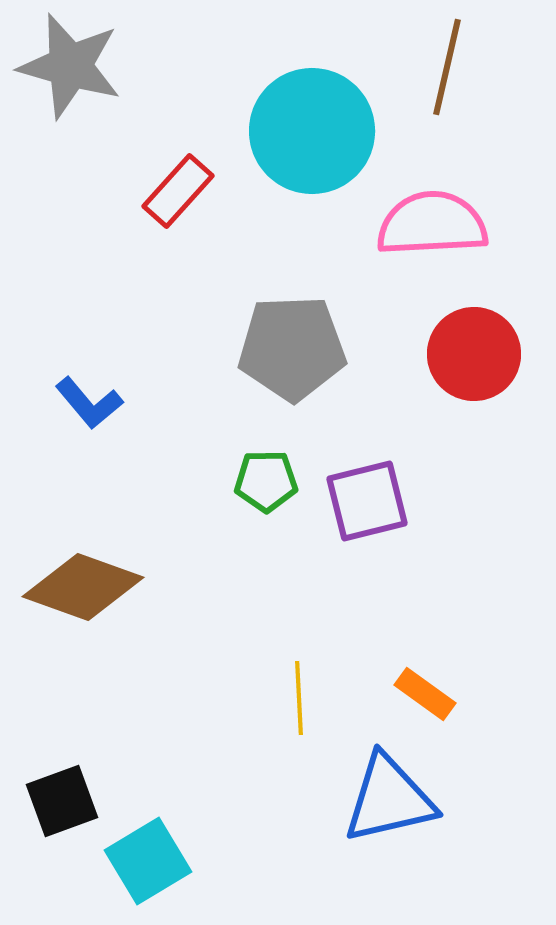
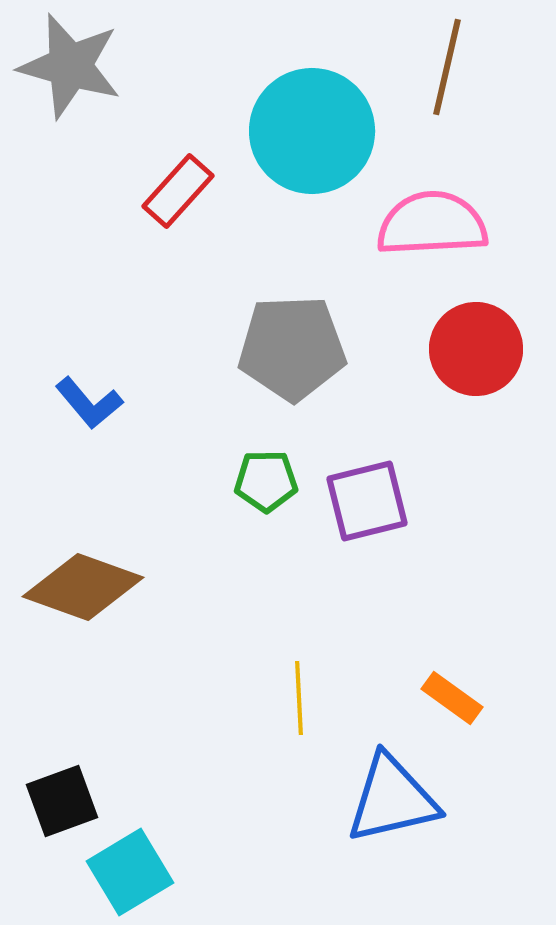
red circle: moved 2 px right, 5 px up
orange rectangle: moved 27 px right, 4 px down
blue triangle: moved 3 px right
cyan square: moved 18 px left, 11 px down
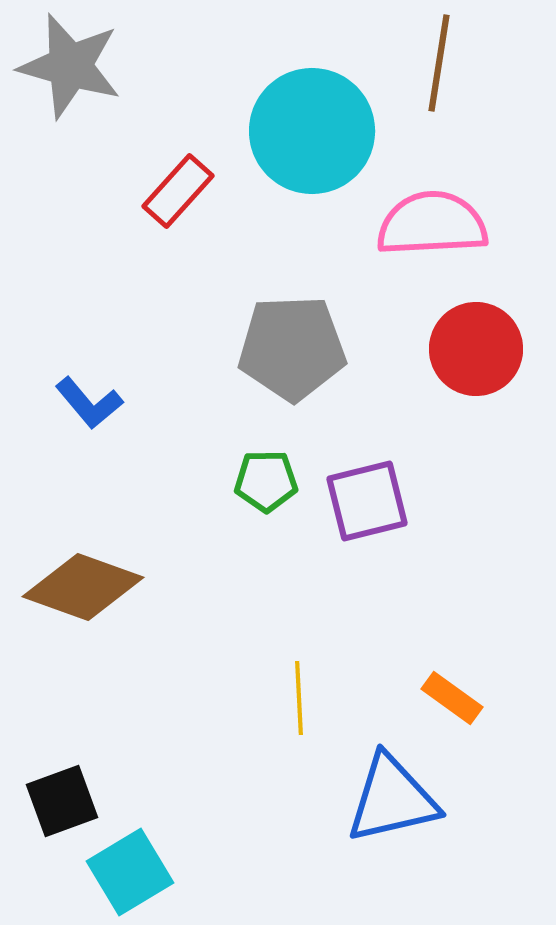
brown line: moved 8 px left, 4 px up; rotated 4 degrees counterclockwise
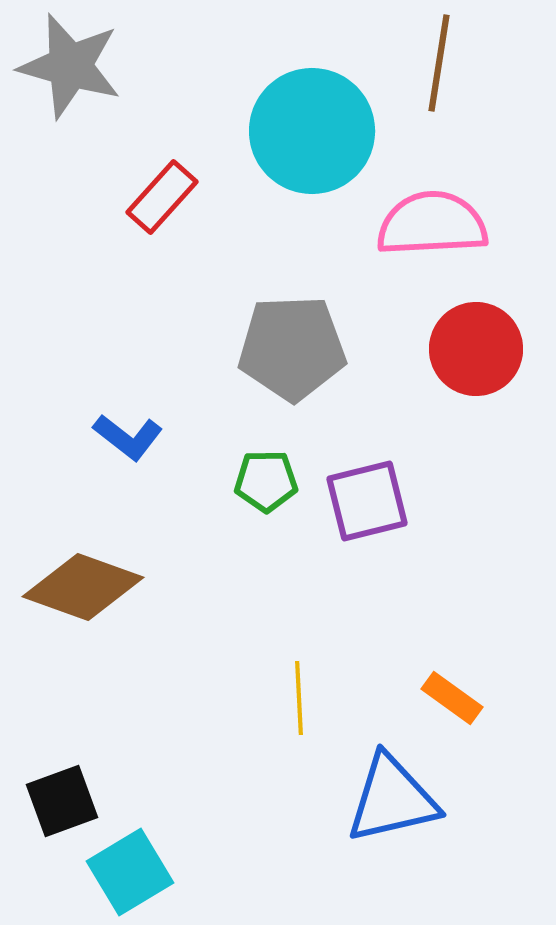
red rectangle: moved 16 px left, 6 px down
blue L-shape: moved 39 px right, 34 px down; rotated 12 degrees counterclockwise
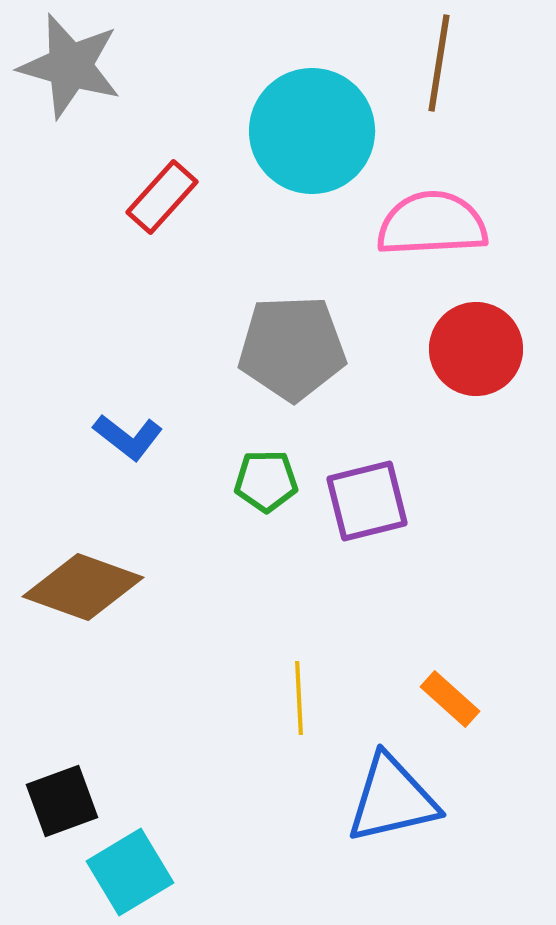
orange rectangle: moved 2 px left, 1 px down; rotated 6 degrees clockwise
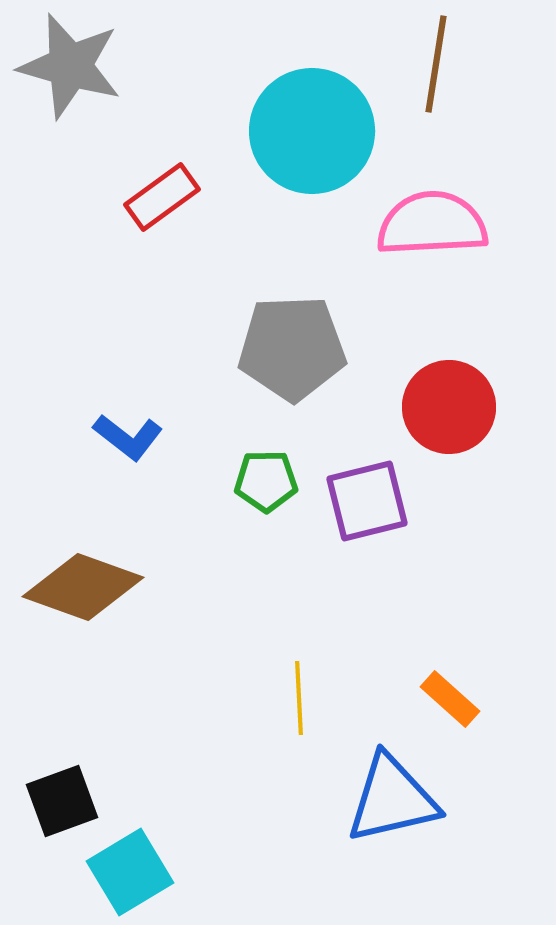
brown line: moved 3 px left, 1 px down
red rectangle: rotated 12 degrees clockwise
red circle: moved 27 px left, 58 px down
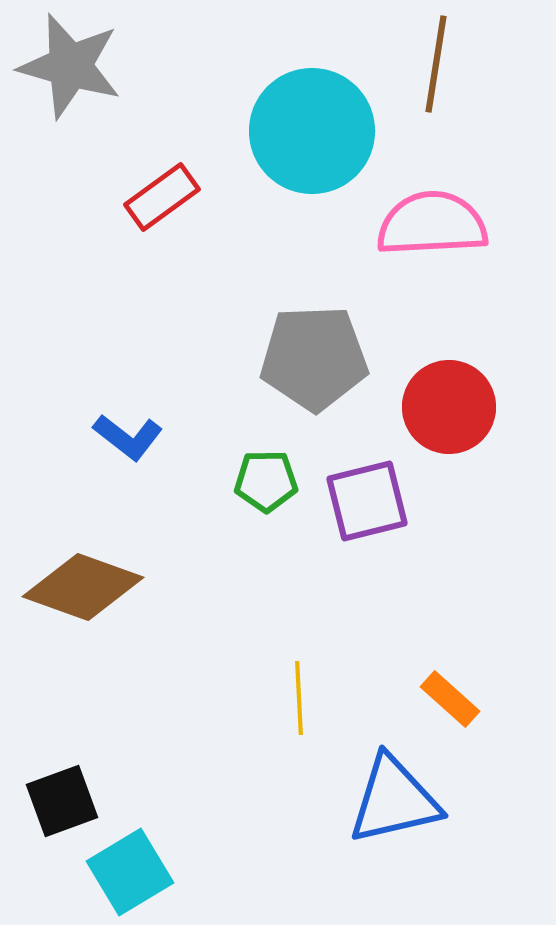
gray pentagon: moved 22 px right, 10 px down
blue triangle: moved 2 px right, 1 px down
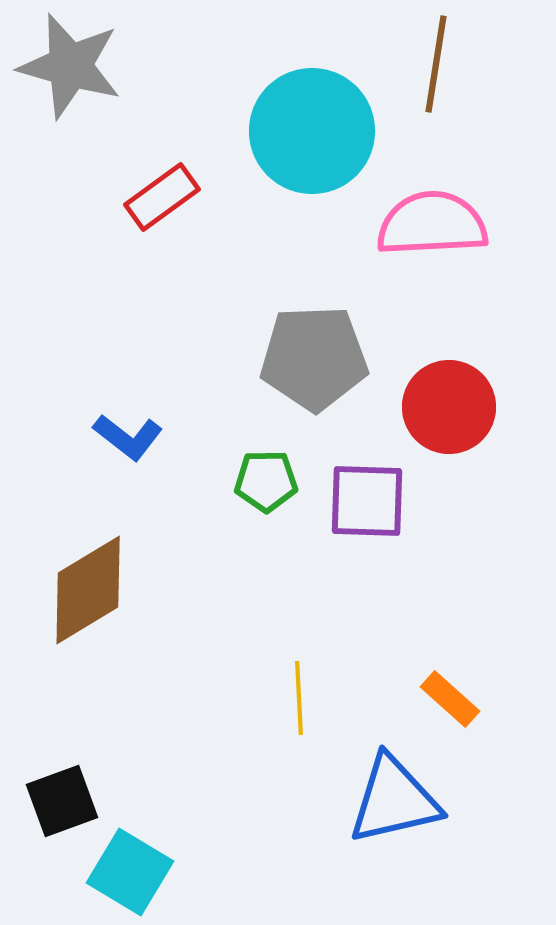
purple square: rotated 16 degrees clockwise
brown diamond: moved 5 px right, 3 px down; rotated 51 degrees counterclockwise
cyan square: rotated 28 degrees counterclockwise
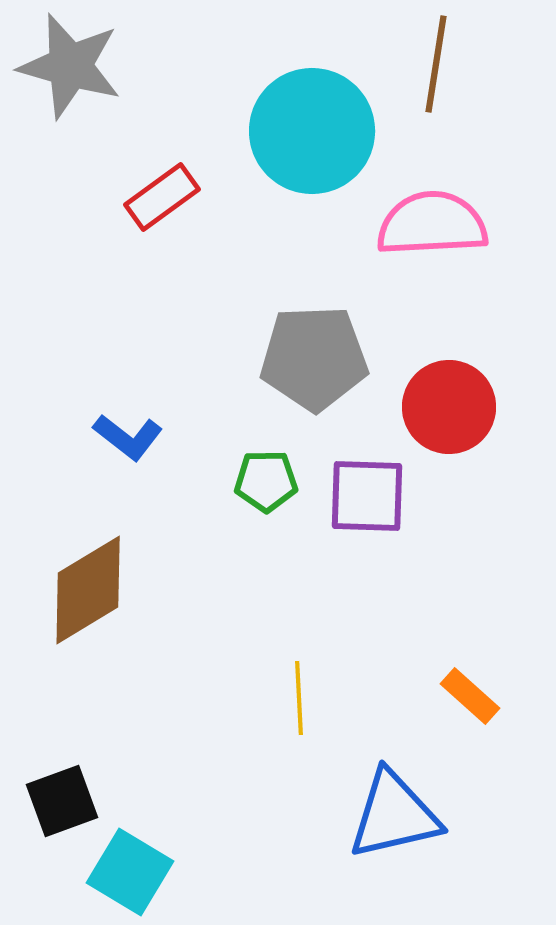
purple square: moved 5 px up
orange rectangle: moved 20 px right, 3 px up
blue triangle: moved 15 px down
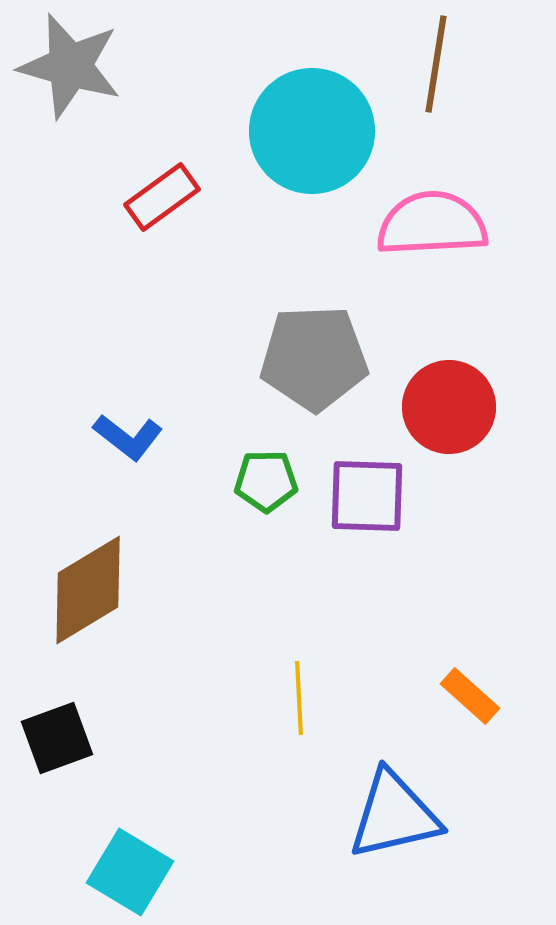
black square: moved 5 px left, 63 px up
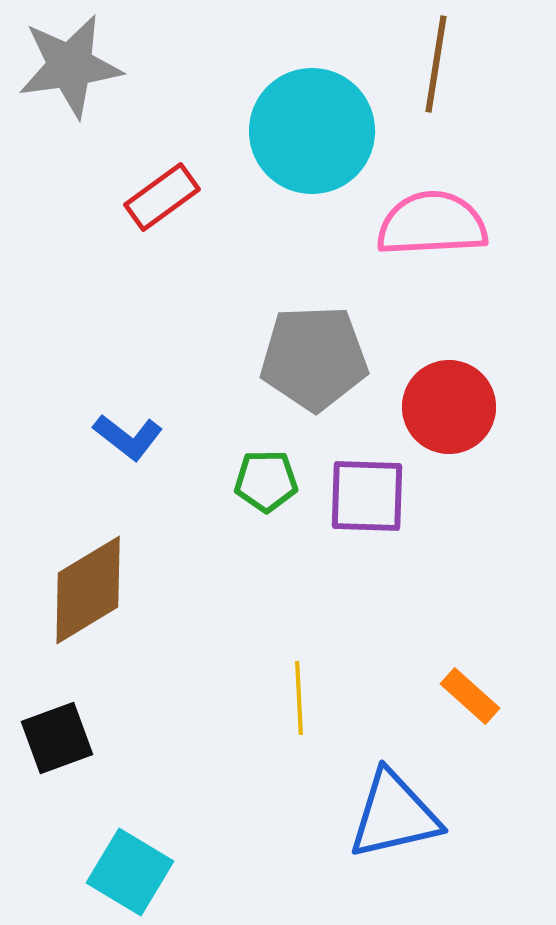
gray star: rotated 24 degrees counterclockwise
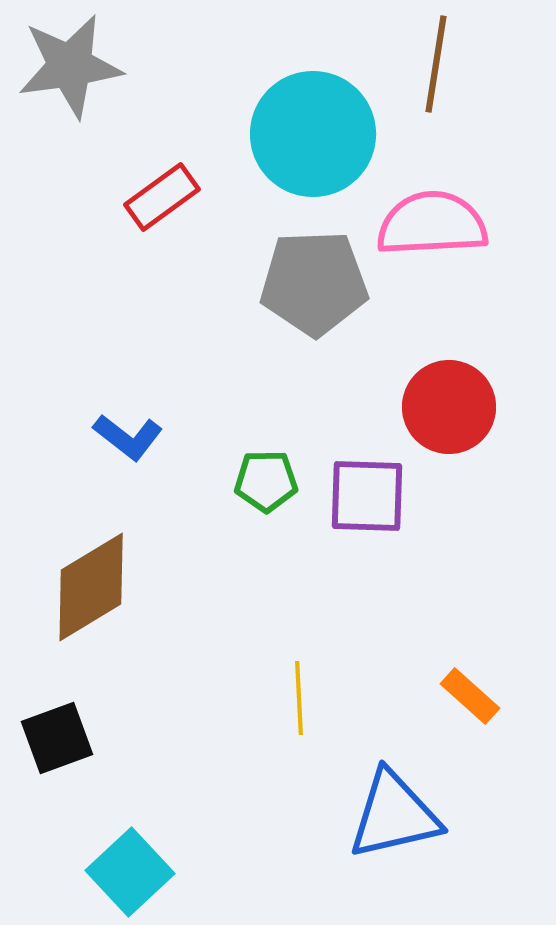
cyan circle: moved 1 px right, 3 px down
gray pentagon: moved 75 px up
brown diamond: moved 3 px right, 3 px up
cyan square: rotated 16 degrees clockwise
